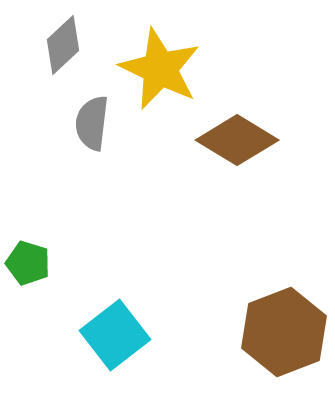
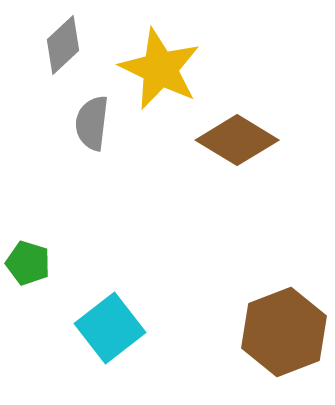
cyan square: moved 5 px left, 7 px up
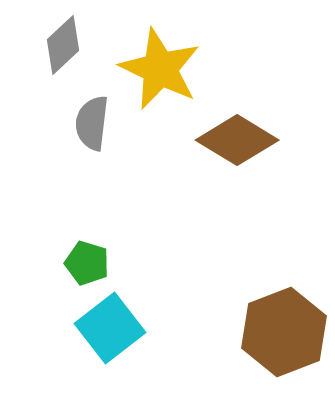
green pentagon: moved 59 px right
